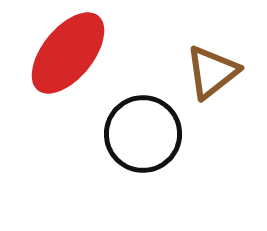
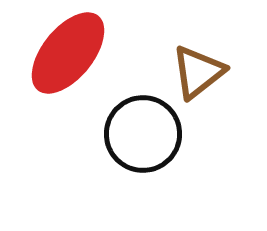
brown triangle: moved 14 px left
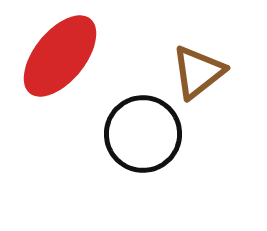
red ellipse: moved 8 px left, 3 px down
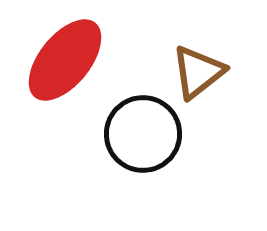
red ellipse: moved 5 px right, 4 px down
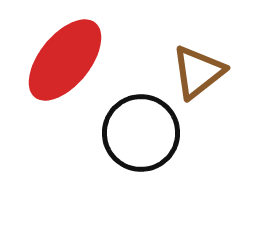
black circle: moved 2 px left, 1 px up
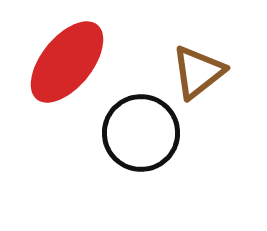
red ellipse: moved 2 px right, 2 px down
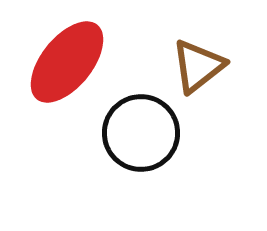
brown triangle: moved 6 px up
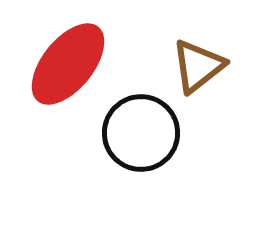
red ellipse: moved 1 px right, 2 px down
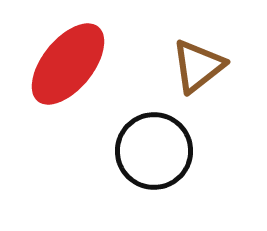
black circle: moved 13 px right, 18 px down
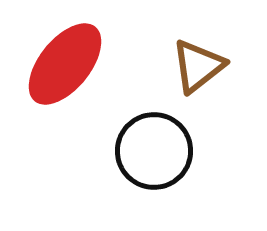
red ellipse: moved 3 px left
